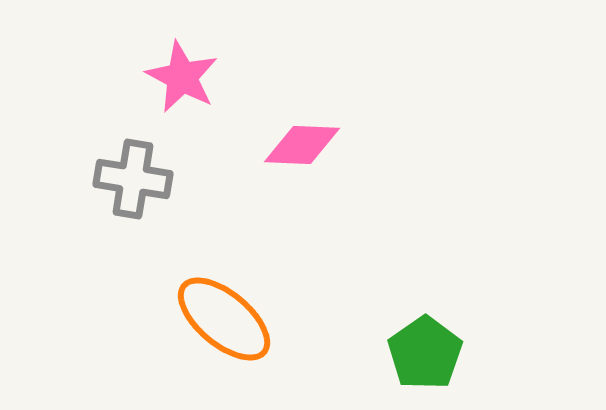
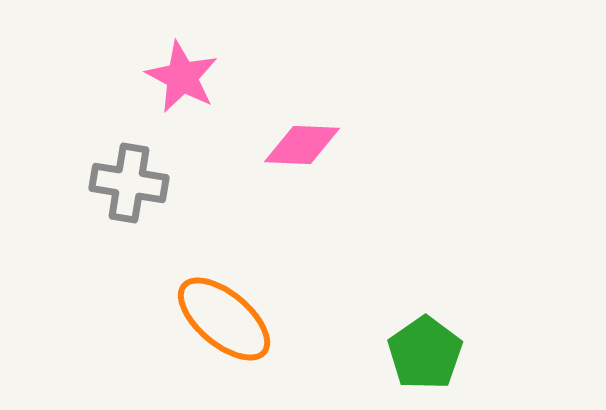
gray cross: moved 4 px left, 4 px down
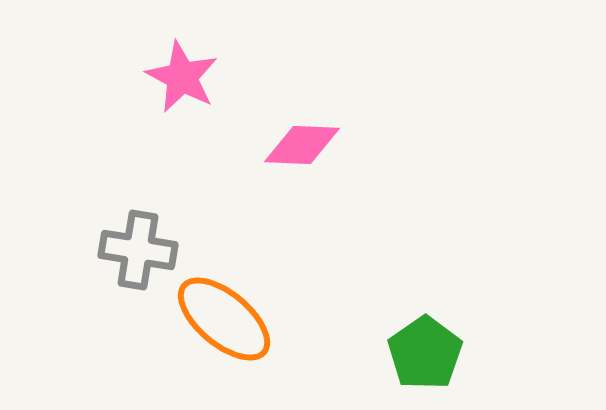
gray cross: moved 9 px right, 67 px down
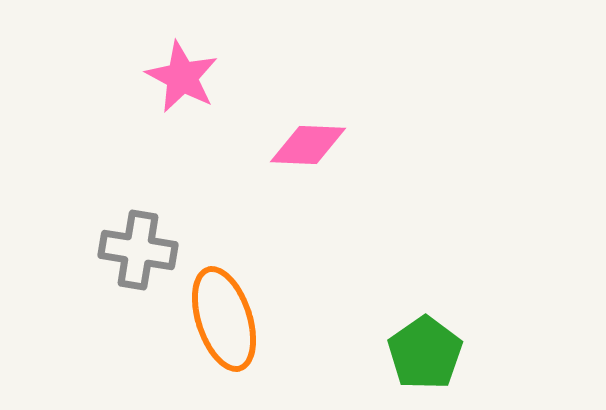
pink diamond: moved 6 px right
orange ellipse: rotated 32 degrees clockwise
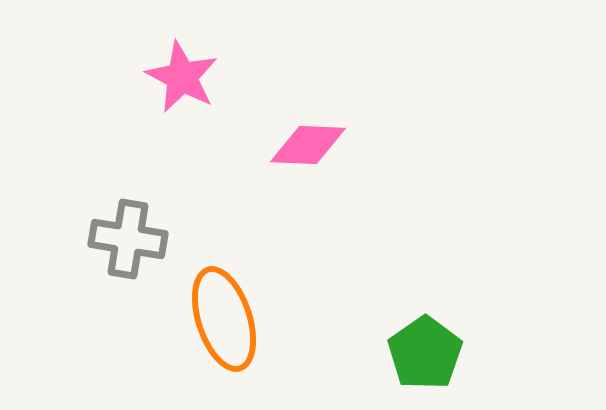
gray cross: moved 10 px left, 11 px up
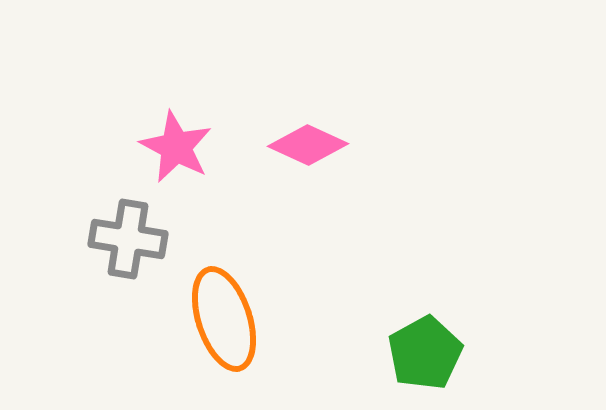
pink star: moved 6 px left, 70 px down
pink diamond: rotated 22 degrees clockwise
green pentagon: rotated 6 degrees clockwise
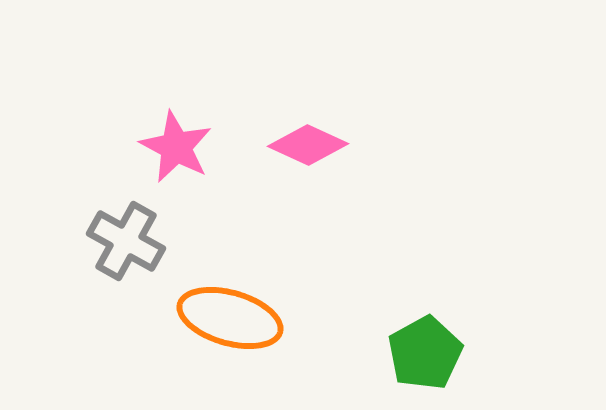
gray cross: moved 2 px left, 2 px down; rotated 20 degrees clockwise
orange ellipse: moved 6 px right, 1 px up; rotated 56 degrees counterclockwise
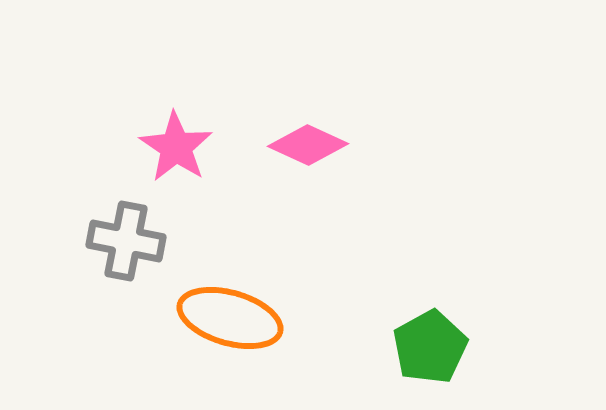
pink star: rotated 6 degrees clockwise
gray cross: rotated 18 degrees counterclockwise
green pentagon: moved 5 px right, 6 px up
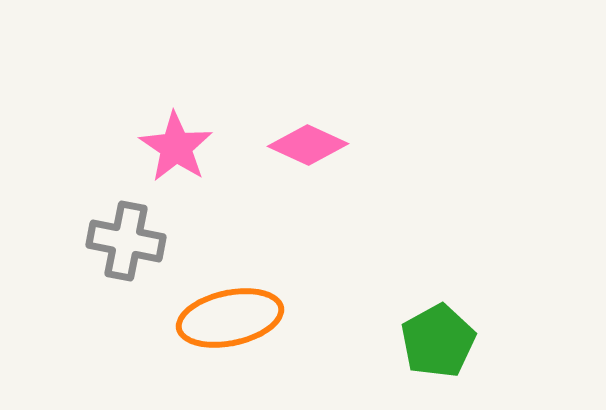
orange ellipse: rotated 28 degrees counterclockwise
green pentagon: moved 8 px right, 6 px up
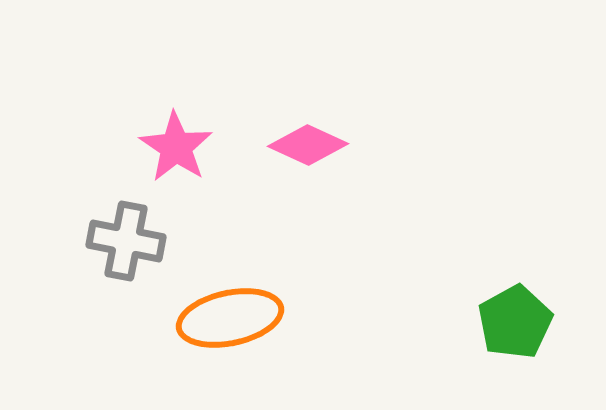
green pentagon: moved 77 px right, 19 px up
